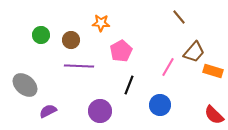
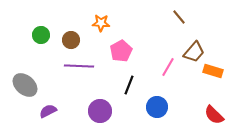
blue circle: moved 3 px left, 2 px down
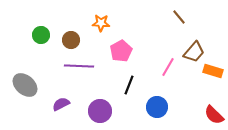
purple semicircle: moved 13 px right, 7 px up
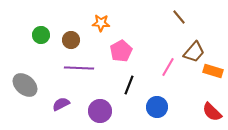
purple line: moved 2 px down
red semicircle: moved 2 px left, 3 px up
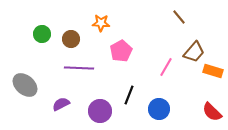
green circle: moved 1 px right, 1 px up
brown circle: moved 1 px up
pink line: moved 2 px left
black line: moved 10 px down
blue circle: moved 2 px right, 2 px down
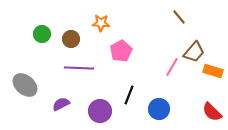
pink line: moved 6 px right
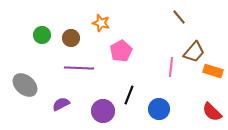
orange star: rotated 12 degrees clockwise
green circle: moved 1 px down
brown circle: moved 1 px up
pink line: moved 1 px left; rotated 24 degrees counterclockwise
purple circle: moved 3 px right
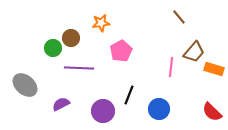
orange star: rotated 24 degrees counterclockwise
green circle: moved 11 px right, 13 px down
orange rectangle: moved 1 px right, 2 px up
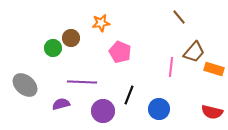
pink pentagon: moved 1 px left, 1 px down; rotated 20 degrees counterclockwise
purple line: moved 3 px right, 14 px down
purple semicircle: rotated 12 degrees clockwise
red semicircle: rotated 30 degrees counterclockwise
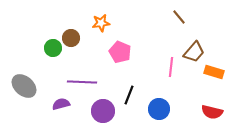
orange rectangle: moved 3 px down
gray ellipse: moved 1 px left, 1 px down
